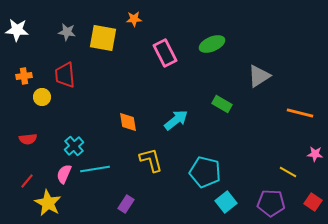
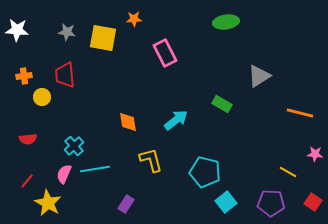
green ellipse: moved 14 px right, 22 px up; rotated 15 degrees clockwise
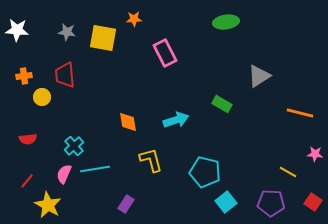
cyan arrow: rotated 20 degrees clockwise
yellow star: moved 2 px down
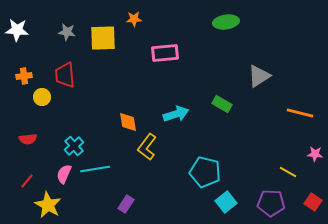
yellow square: rotated 12 degrees counterclockwise
pink rectangle: rotated 68 degrees counterclockwise
cyan arrow: moved 6 px up
yellow L-shape: moved 4 px left, 13 px up; rotated 128 degrees counterclockwise
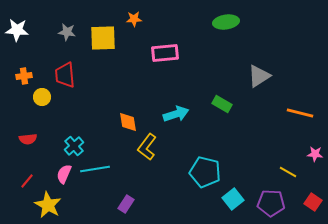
cyan square: moved 7 px right, 3 px up
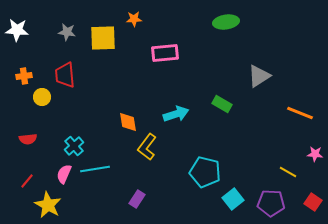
orange line: rotated 8 degrees clockwise
purple rectangle: moved 11 px right, 5 px up
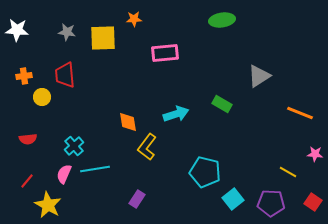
green ellipse: moved 4 px left, 2 px up
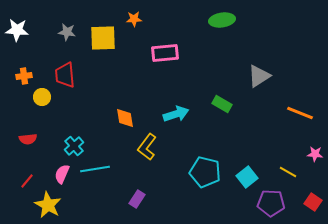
orange diamond: moved 3 px left, 4 px up
pink semicircle: moved 2 px left
cyan square: moved 14 px right, 22 px up
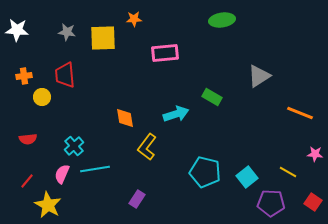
green rectangle: moved 10 px left, 7 px up
